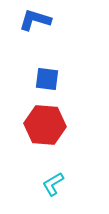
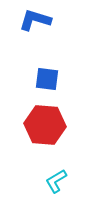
cyan L-shape: moved 3 px right, 3 px up
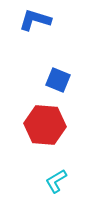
blue square: moved 11 px right, 1 px down; rotated 15 degrees clockwise
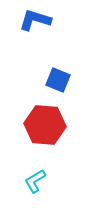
cyan L-shape: moved 21 px left
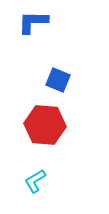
blue L-shape: moved 2 px left, 2 px down; rotated 16 degrees counterclockwise
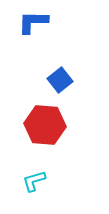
blue square: moved 2 px right; rotated 30 degrees clockwise
cyan L-shape: moved 1 px left; rotated 15 degrees clockwise
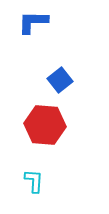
cyan L-shape: rotated 110 degrees clockwise
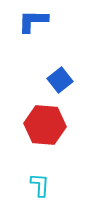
blue L-shape: moved 1 px up
cyan L-shape: moved 6 px right, 4 px down
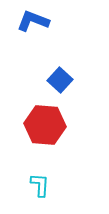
blue L-shape: rotated 20 degrees clockwise
blue square: rotated 10 degrees counterclockwise
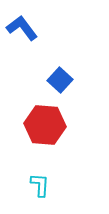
blue L-shape: moved 11 px left, 7 px down; rotated 32 degrees clockwise
